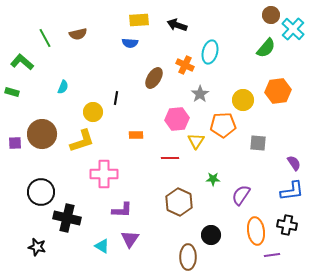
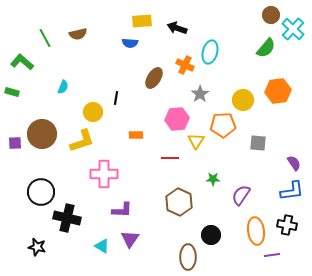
yellow rectangle at (139, 20): moved 3 px right, 1 px down
black arrow at (177, 25): moved 3 px down
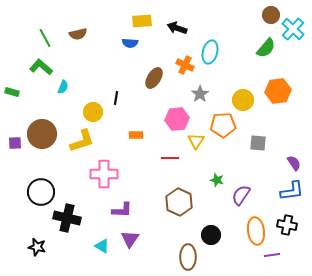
green L-shape at (22, 62): moved 19 px right, 5 px down
green star at (213, 179): moved 4 px right, 1 px down; rotated 16 degrees clockwise
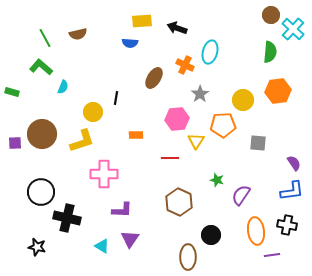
green semicircle at (266, 48): moved 4 px right, 4 px down; rotated 35 degrees counterclockwise
